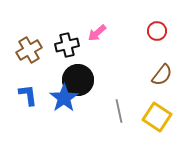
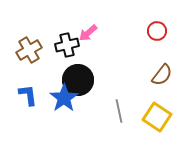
pink arrow: moved 9 px left
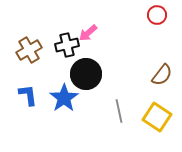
red circle: moved 16 px up
black circle: moved 8 px right, 6 px up
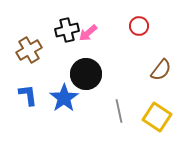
red circle: moved 18 px left, 11 px down
black cross: moved 15 px up
brown semicircle: moved 1 px left, 5 px up
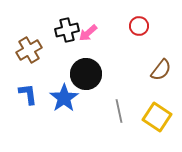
blue L-shape: moved 1 px up
